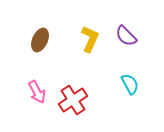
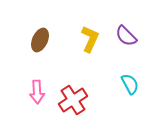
pink arrow: rotated 25 degrees clockwise
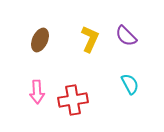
red cross: rotated 24 degrees clockwise
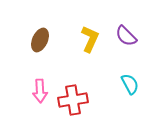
pink arrow: moved 3 px right, 1 px up
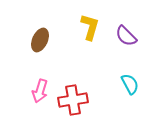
yellow L-shape: moved 12 px up; rotated 8 degrees counterclockwise
pink arrow: rotated 20 degrees clockwise
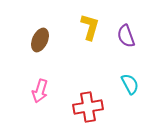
purple semicircle: rotated 25 degrees clockwise
red cross: moved 15 px right, 7 px down
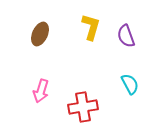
yellow L-shape: moved 1 px right
brown ellipse: moved 6 px up
pink arrow: moved 1 px right
red cross: moved 5 px left
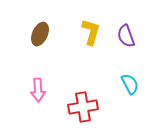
yellow L-shape: moved 5 px down
pink arrow: moved 3 px left, 1 px up; rotated 20 degrees counterclockwise
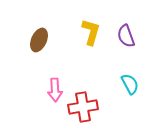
brown ellipse: moved 1 px left, 6 px down
pink arrow: moved 17 px right
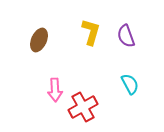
red cross: rotated 20 degrees counterclockwise
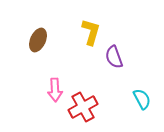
purple semicircle: moved 12 px left, 21 px down
brown ellipse: moved 1 px left
cyan semicircle: moved 12 px right, 15 px down
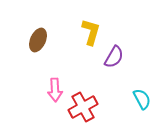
purple semicircle: rotated 130 degrees counterclockwise
